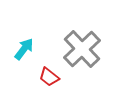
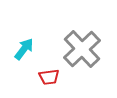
red trapezoid: rotated 45 degrees counterclockwise
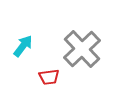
cyan arrow: moved 1 px left, 3 px up
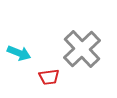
cyan arrow: moved 4 px left, 7 px down; rotated 75 degrees clockwise
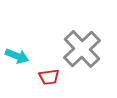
cyan arrow: moved 2 px left, 3 px down
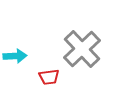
cyan arrow: moved 2 px left; rotated 25 degrees counterclockwise
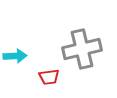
gray cross: rotated 30 degrees clockwise
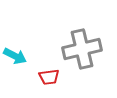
cyan arrow: rotated 30 degrees clockwise
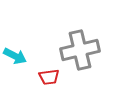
gray cross: moved 2 px left, 1 px down
